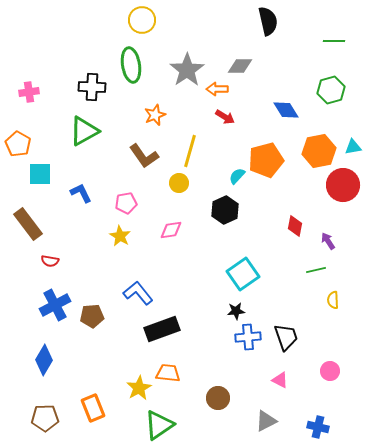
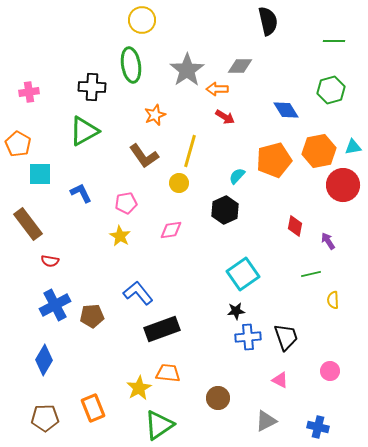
orange pentagon at (266, 160): moved 8 px right
green line at (316, 270): moved 5 px left, 4 px down
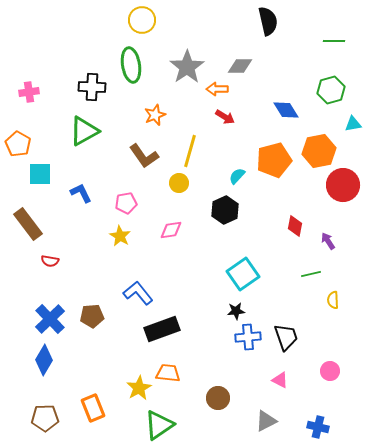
gray star at (187, 70): moved 3 px up
cyan triangle at (353, 147): moved 23 px up
blue cross at (55, 305): moved 5 px left, 14 px down; rotated 16 degrees counterclockwise
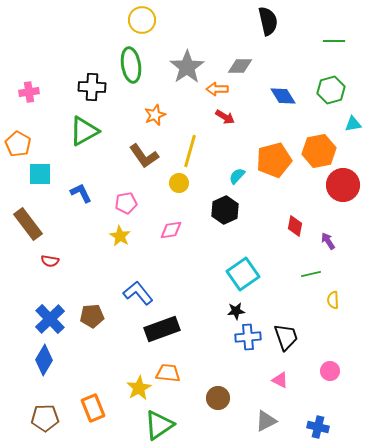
blue diamond at (286, 110): moved 3 px left, 14 px up
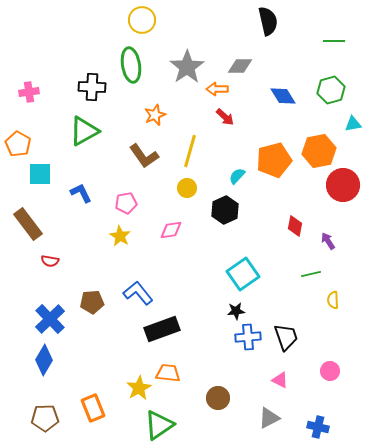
red arrow at (225, 117): rotated 12 degrees clockwise
yellow circle at (179, 183): moved 8 px right, 5 px down
brown pentagon at (92, 316): moved 14 px up
gray triangle at (266, 421): moved 3 px right, 3 px up
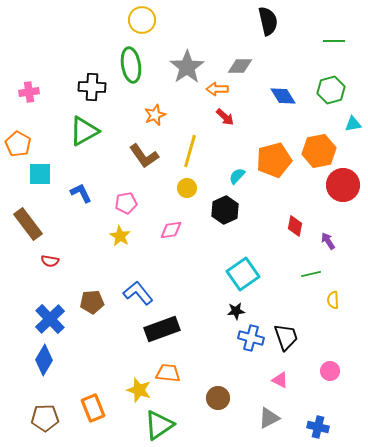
blue cross at (248, 337): moved 3 px right, 1 px down; rotated 20 degrees clockwise
yellow star at (139, 388): moved 2 px down; rotated 25 degrees counterclockwise
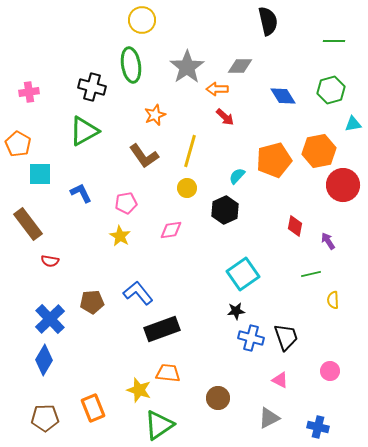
black cross at (92, 87): rotated 12 degrees clockwise
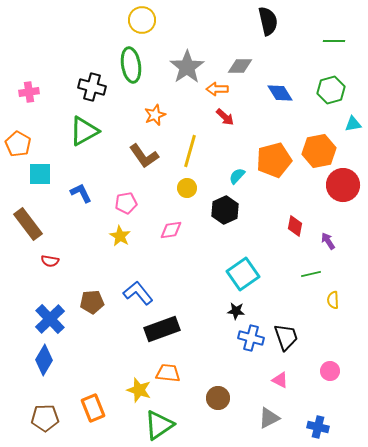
blue diamond at (283, 96): moved 3 px left, 3 px up
black star at (236, 311): rotated 12 degrees clockwise
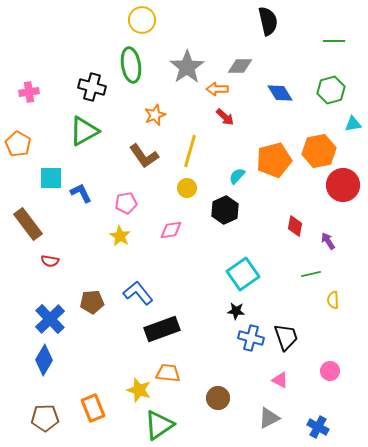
cyan square at (40, 174): moved 11 px right, 4 px down
blue cross at (318, 427): rotated 15 degrees clockwise
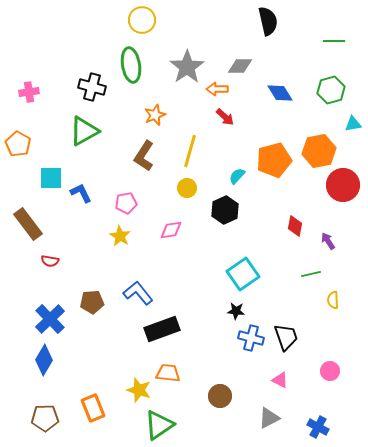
brown L-shape at (144, 156): rotated 68 degrees clockwise
brown circle at (218, 398): moved 2 px right, 2 px up
